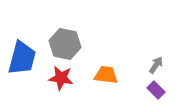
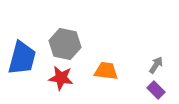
orange trapezoid: moved 4 px up
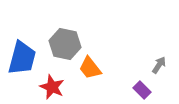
gray arrow: moved 3 px right
orange trapezoid: moved 16 px left, 3 px up; rotated 135 degrees counterclockwise
red star: moved 9 px left, 9 px down; rotated 15 degrees clockwise
purple rectangle: moved 14 px left
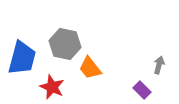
gray arrow: rotated 18 degrees counterclockwise
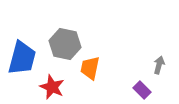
orange trapezoid: rotated 50 degrees clockwise
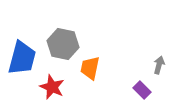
gray hexagon: moved 2 px left
